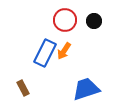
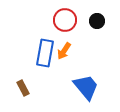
black circle: moved 3 px right
blue rectangle: rotated 16 degrees counterclockwise
blue trapezoid: moved 2 px up; rotated 68 degrees clockwise
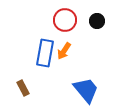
blue trapezoid: moved 3 px down
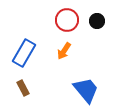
red circle: moved 2 px right
blue rectangle: moved 21 px left; rotated 20 degrees clockwise
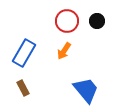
red circle: moved 1 px down
